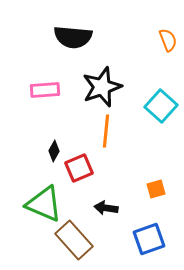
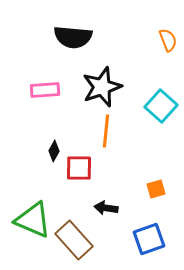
red square: rotated 24 degrees clockwise
green triangle: moved 11 px left, 16 px down
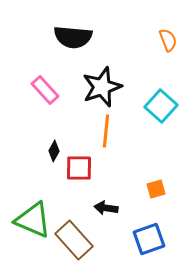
pink rectangle: rotated 52 degrees clockwise
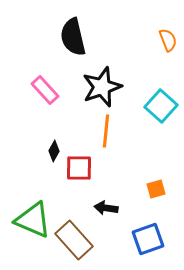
black semicircle: rotated 72 degrees clockwise
blue square: moved 1 px left
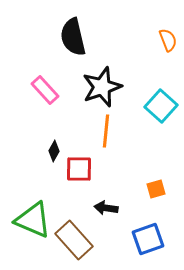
red square: moved 1 px down
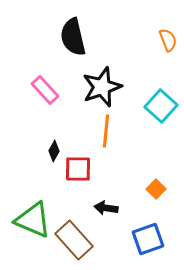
red square: moved 1 px left
orange square: rotated 30 degrees counterclockwise
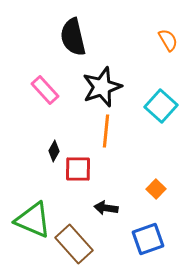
orange semicircle: rotated 10 degrees counterclockwise
brown rectangle: moved 4 px down
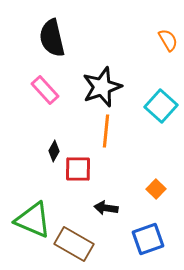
black semicircle: moved 21 px left, 1 px down
brown rectangle: rotated 18 degrees counterclockwise
